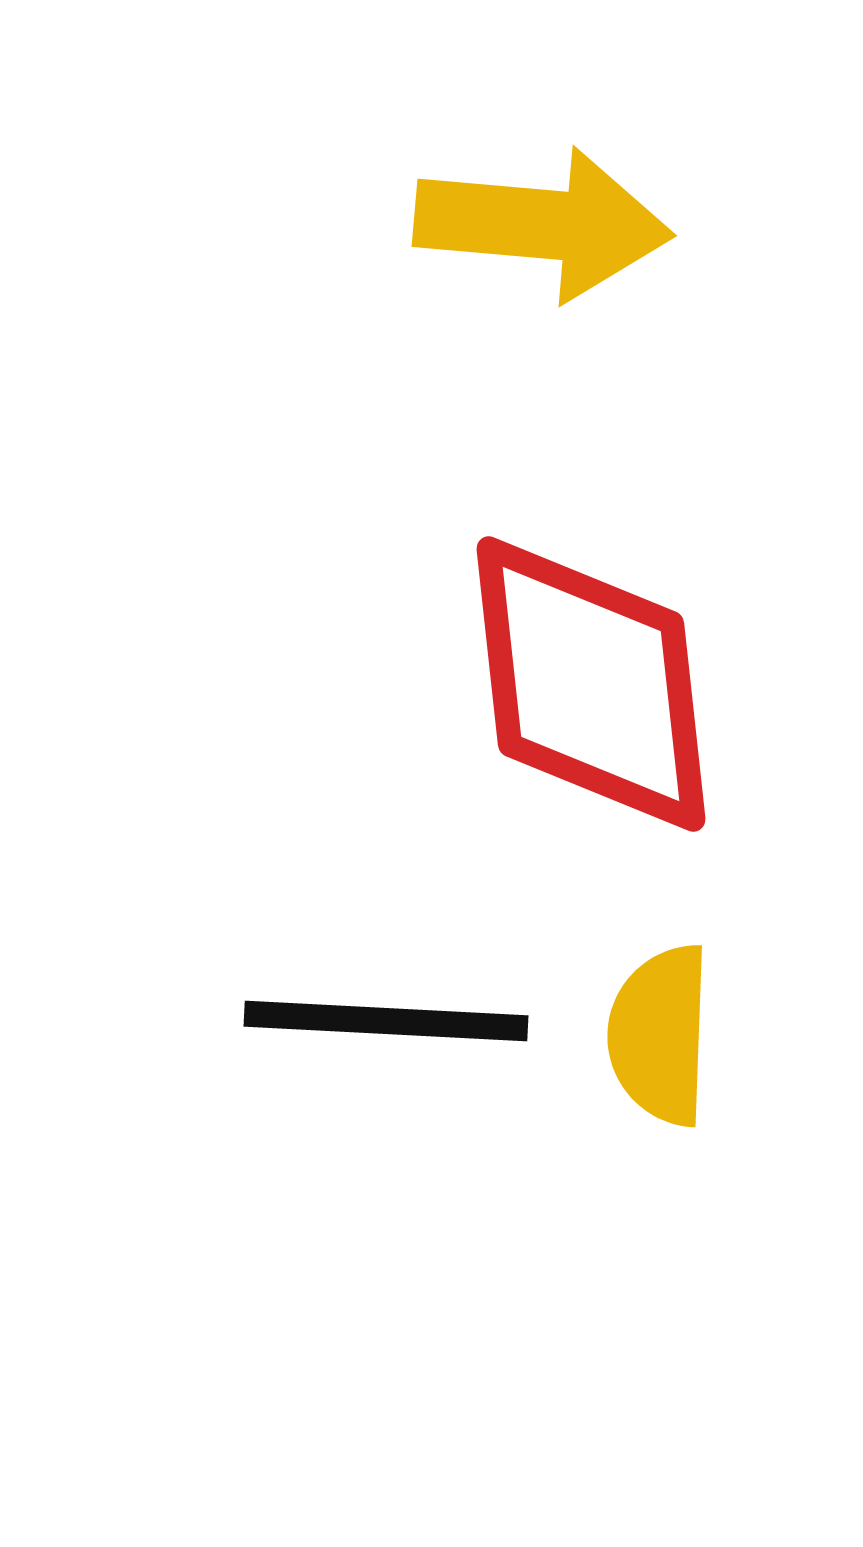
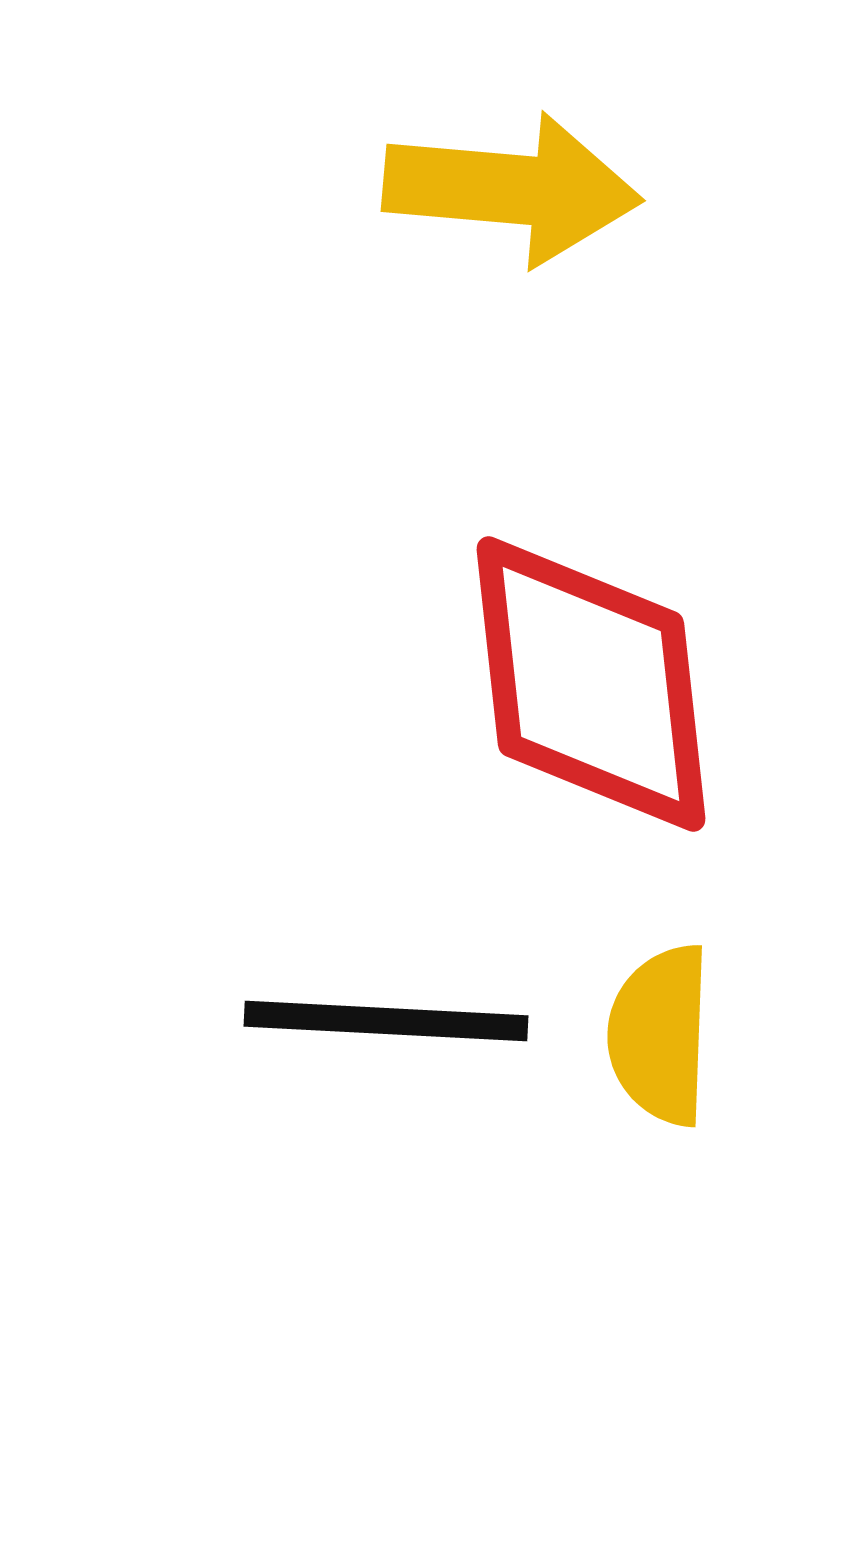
yellow arrow: moved 31 px left, 35 px up
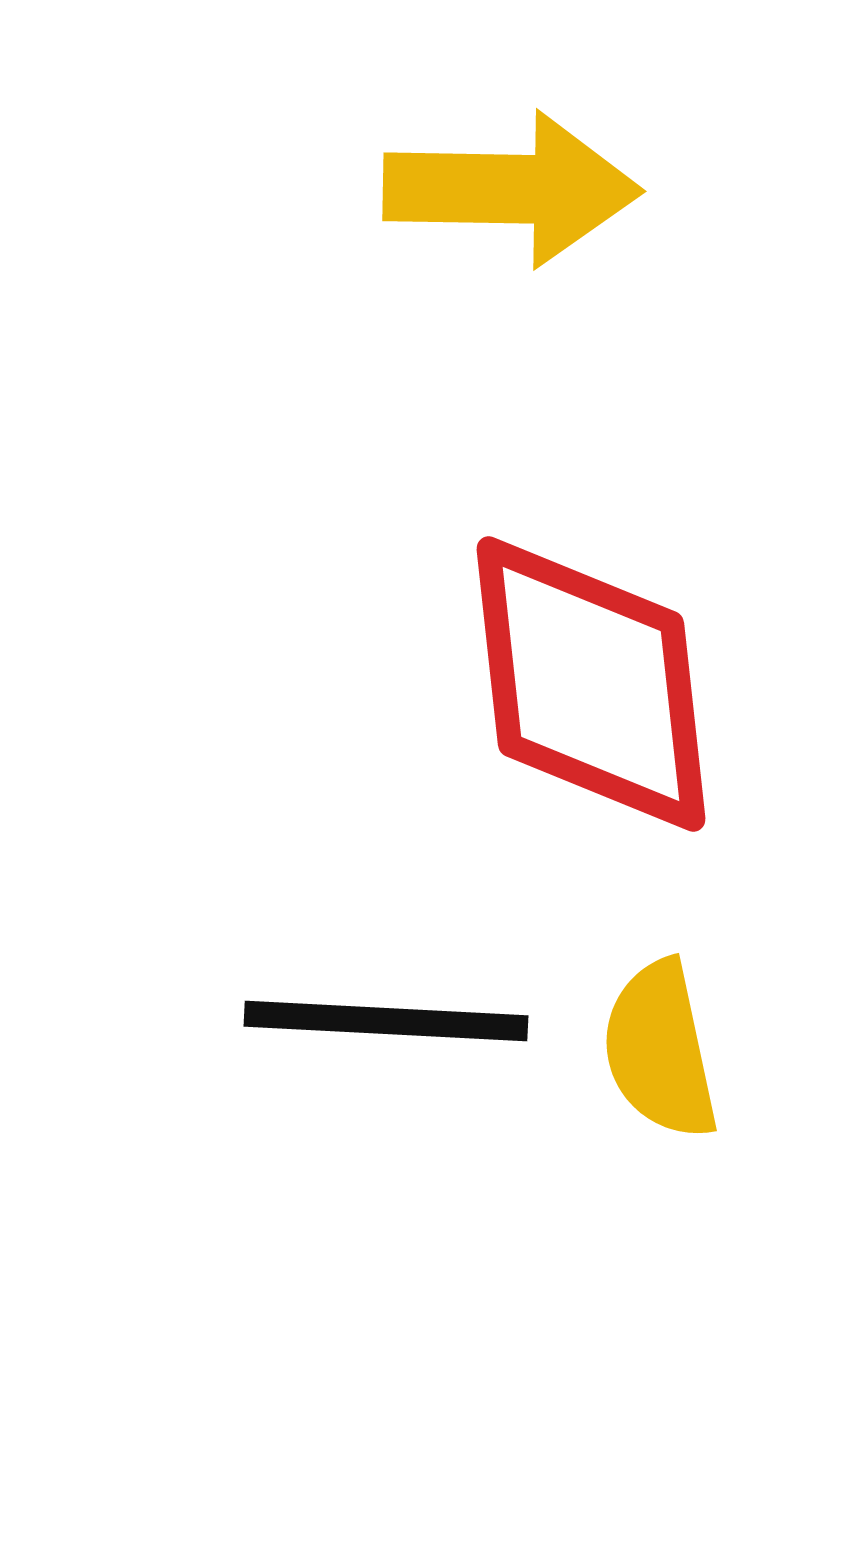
yellow arrow: rotated 4 degrees counterclockwise
yellow semicircle: moved 15 px down; rotated 14 degrees counterclockwise
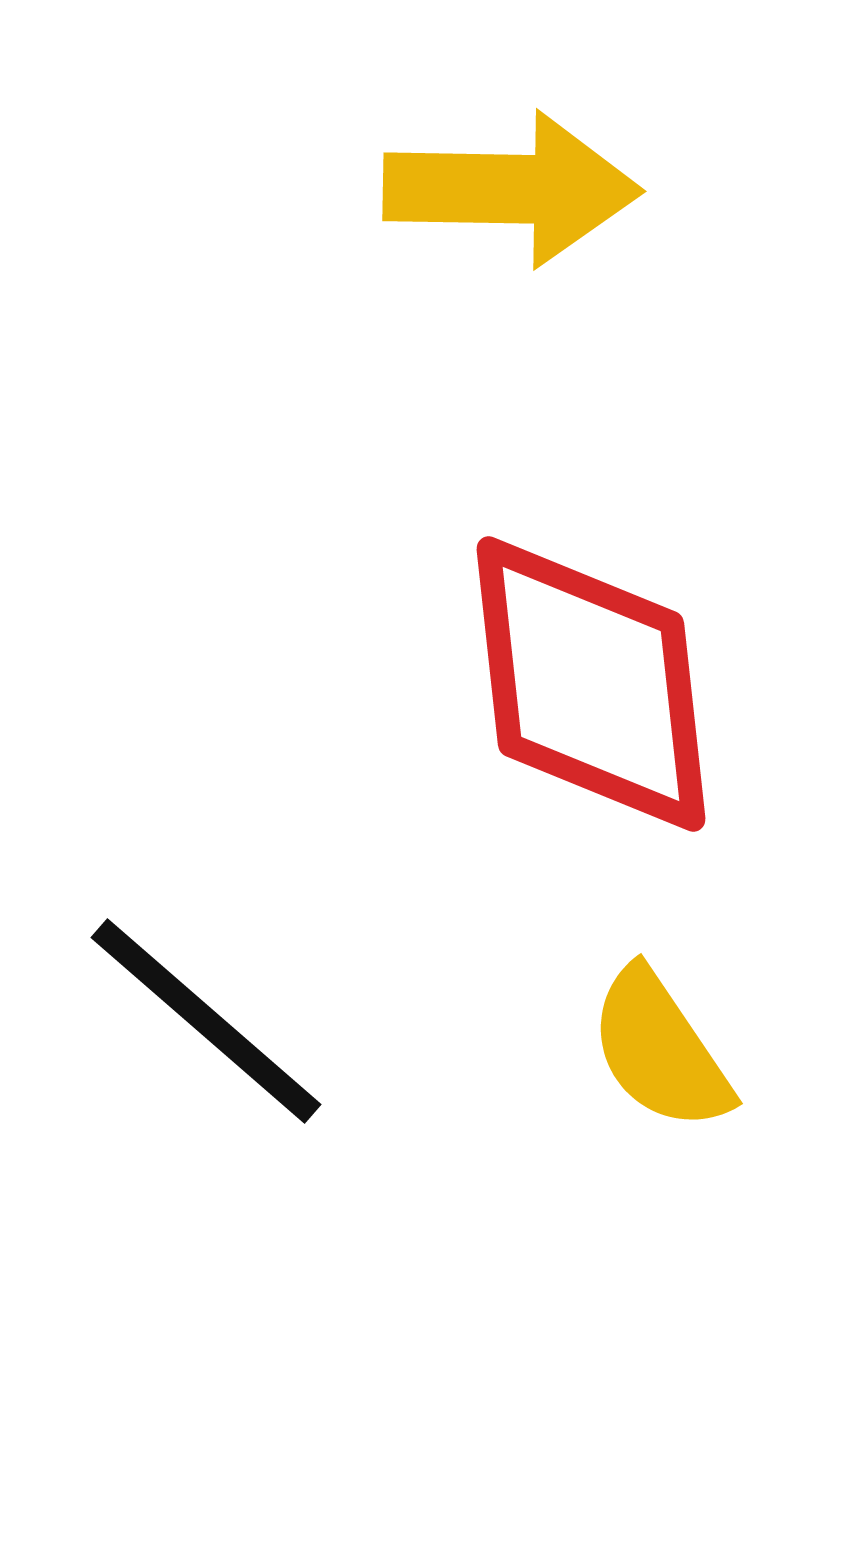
black line: moved 180 px left; rotated 38 degrees clockwise
yellow semicircle: rotated 22 degrees counterclockwise
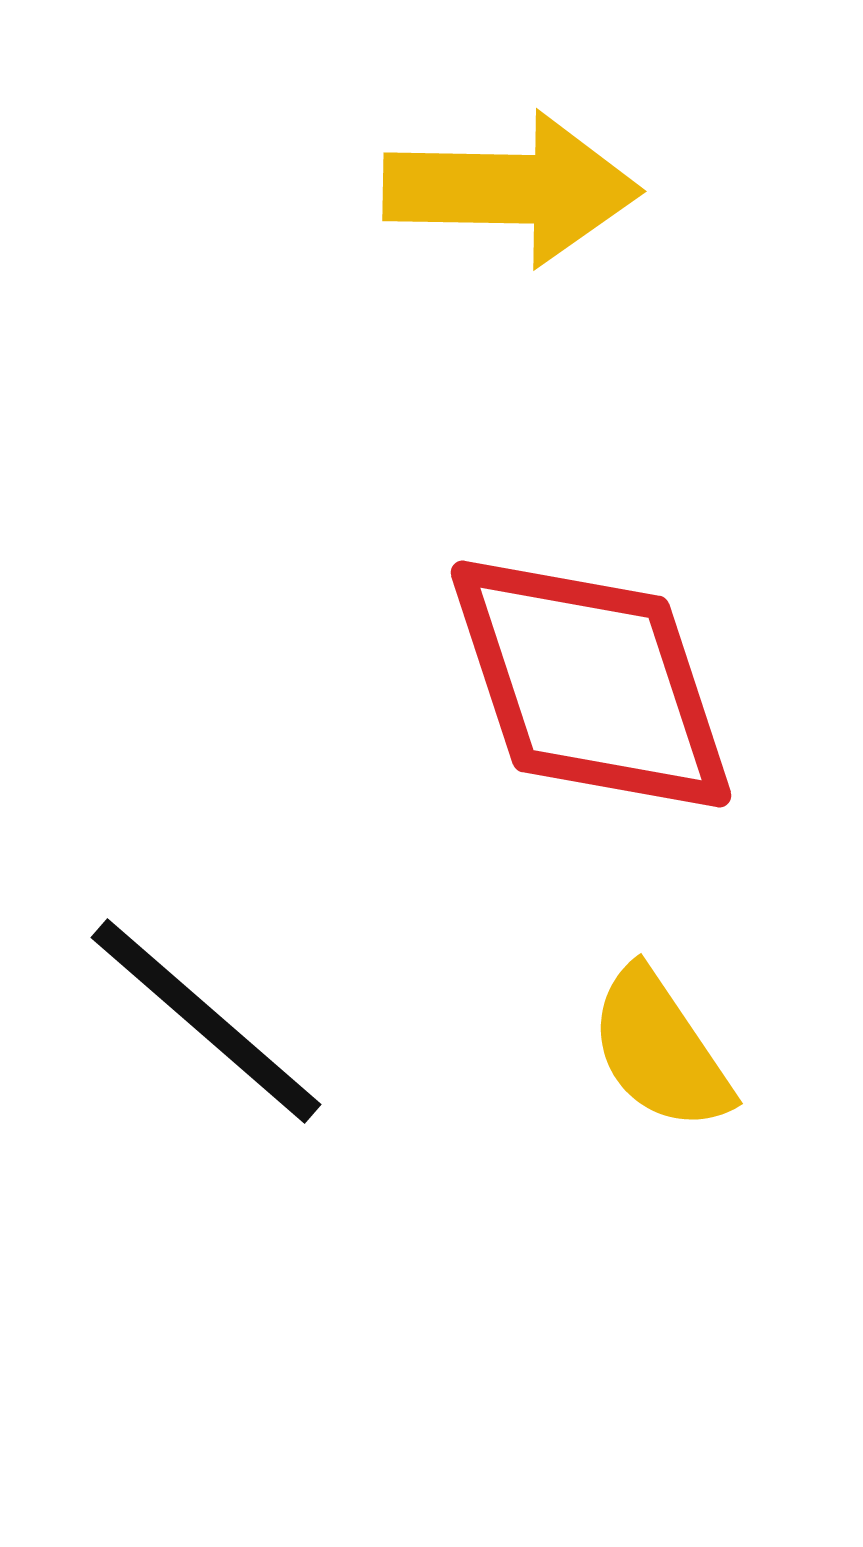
red diamond: rotated 12 degrees counterclockwise
